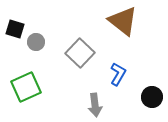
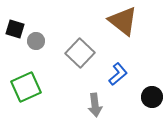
gray circle: moved 1 px up
blue L-shape: rotated 20 degrees clockwise
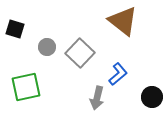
gray circle: moved 11 px right, 6 px down
green square: rotated 12 degrees clockwise
gray arrow: moved 2 px right, 7 px up; rotated 20 degrees clockwise
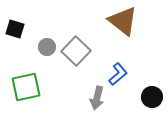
gray square: moved 4 px left, 2 px up
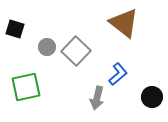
brown triangle: moved 1 px right, 2 px down
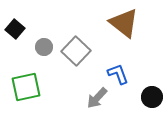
black square: rotated 24 degrees clockwise
gray circle: moved 3 px left
blue L-shape: rotated 70 degrees counterclockwise
gray arrow: rotated 30 degrees clockwise
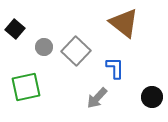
blue L-shape: moved 3 px left, 6 px up; rotated 20 degrees clockwise
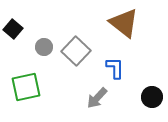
black square: moved 2 px left
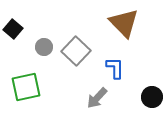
brown triangle: rotated 8 degrees clockwise
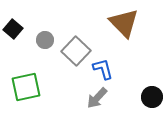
gray circle: moved 1 px right, 7 px up
blue L-shape: moved 12 px left, 1 px down; rotated 15 degrees counterclockwise
